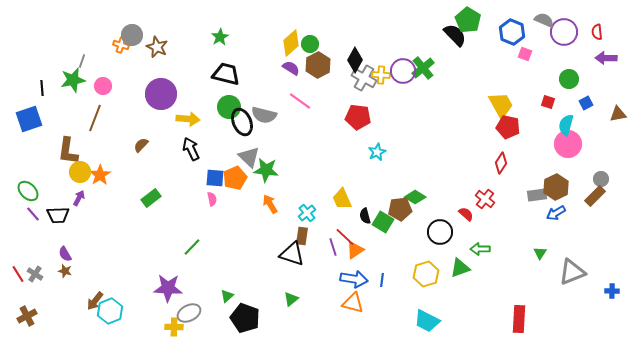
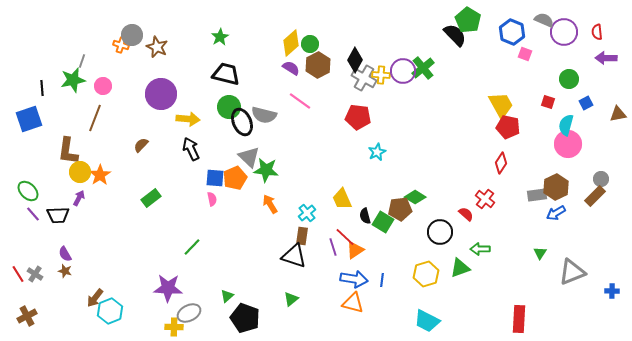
black triangle at (292, 254): moved 2 px right, 2 px down
brown arrow at (95, 301): moved 3 px up
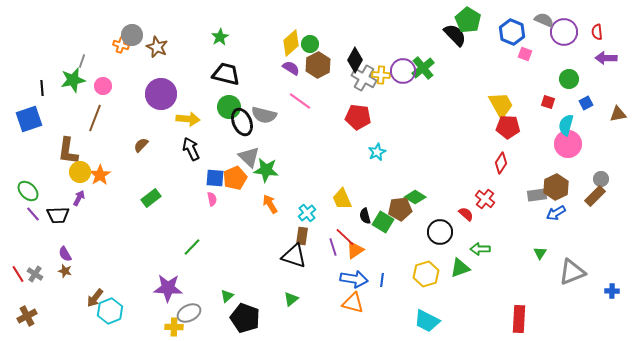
red pentagon at (508, 127): rotated 10 degrees counterclockwise
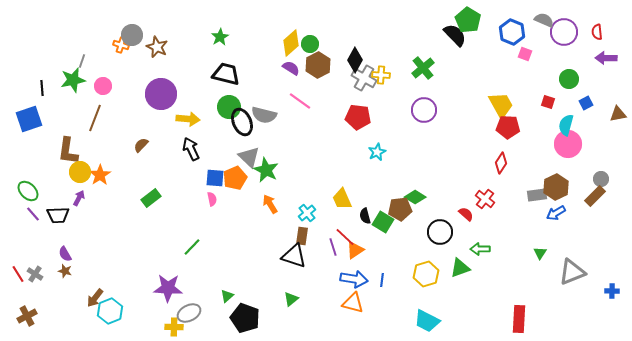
purple circle at (403, 71): moved 21 px right, 39 px down
green star at (266, 170): rotated 20 degrees clockwise
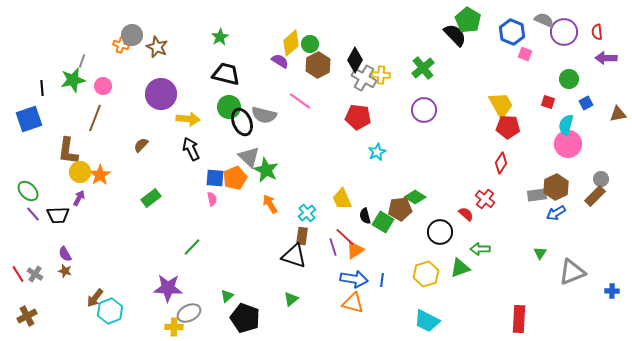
purple semicircle at (291, 68): moved 11 px left, 7 px up
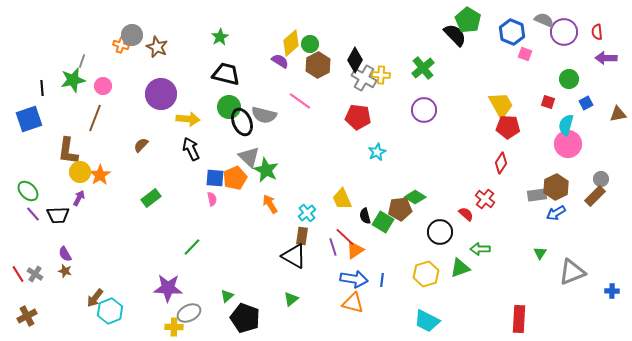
black triangle at (294, 256): rotated 12 degrees clockwise
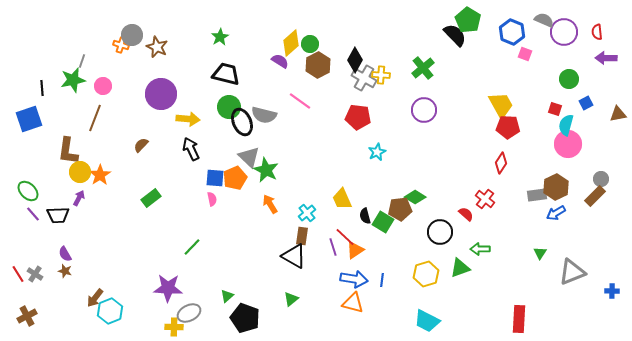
red square at (548, 102): moved 7 px right, 7 px down
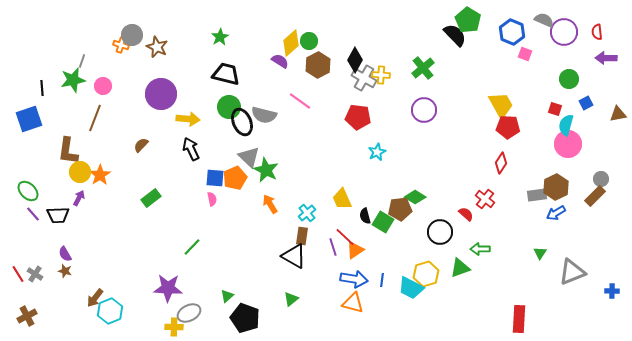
green circle at (310, 44): moved 1 px left, 3 px up
cyan trapezoid at (427, 321): moved 16 px left, 33 px up
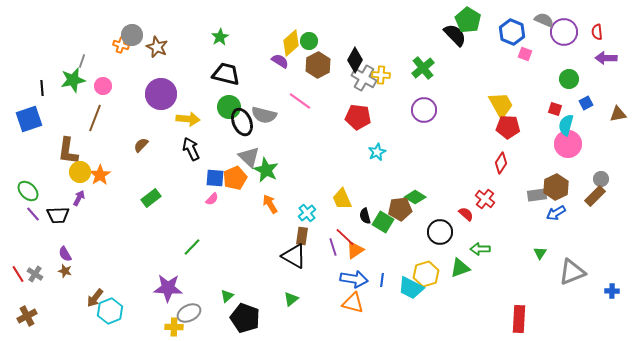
pink semicircle at (212, 199): rotated 56 degrees clockwise
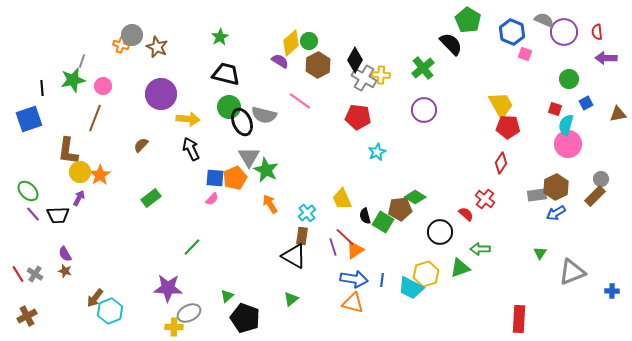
black semicircle at (455, 35): moved 4 px left, 9 px down
gray triangle at (249, 157): rotated 15 degrees clockwise
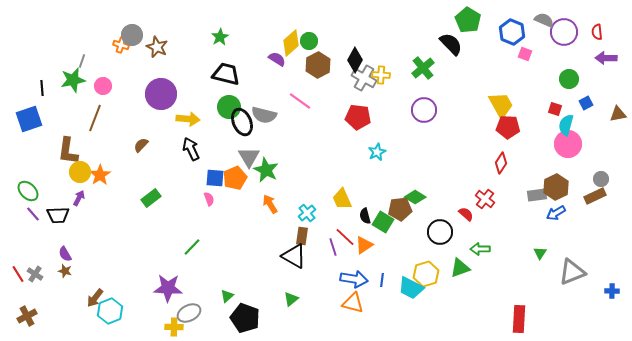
purple semicircle at (280, 61): moved 3 px left, 2 px up
brown rectangle at (595, 196): rotated 20 degrees clockwise
pink semicircle at (212, 199): moved 3 px left; rotated 64 degrees counterclockwise
orange triangle at (355, 250): moved 9 px right, 5 px up
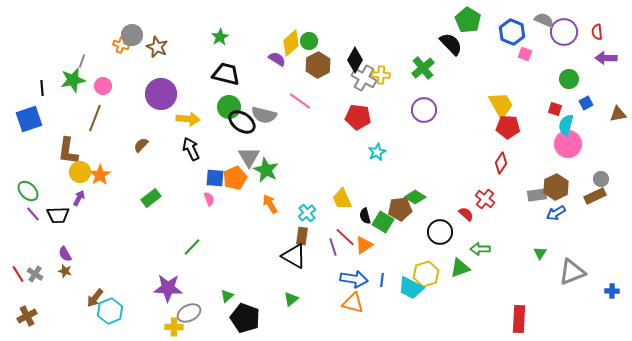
black ellipse at (242, 122): rotated 32 degrees counterclockwise
